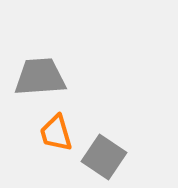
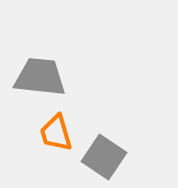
gray trapezoid: rotated 10 degrees clockwise
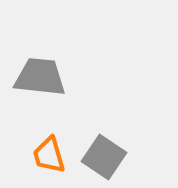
orange trapezoid: moved 7 px left, 22 px down
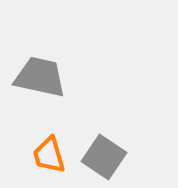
gray trapezoid: rotated 6 degrees clockwise
